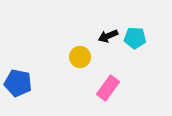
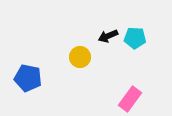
blue pentagon: moved 10 px right, 5 px up
pink rectangle: moved 22 px right, 11 px down
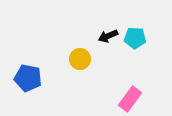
yellow circle: moved 2 px down
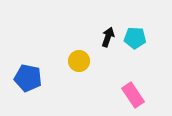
black arrow: moved 1 px down; rotated 132 degrees clockwise
yellow circle: moved 1 px left, 2 px down
pink rectangle: moved 3 px right, 4 px up; rotated 70 degrees counterclockwise
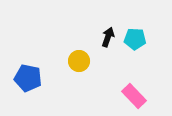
cyan pentagon: moved 1 px down
pink rectangle: moved 1 px right, 1 px down; rotated 10 degrees counterclockwise
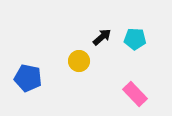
black arrow: moved 6 px left; rotated 30 degrees clockwise
pink rectangle: moved 1 px right, 2 px up
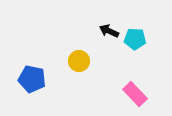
black arrow: moved 7 px right, 6 px up; rotated 114 degrees counterclockwise
blue pentagon: moved 4 px right, 1 px down
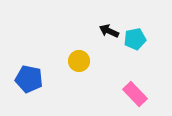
cyan pentagon: rotated 15 degrees counterclockwise
blue pentagon: moved 3 px left
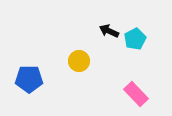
cyan pentagon: rotated 15 degrees counterclockwise
blue pentagon: rotated 12 degrees counterclockwise
pink rectangle: moved 1 px right
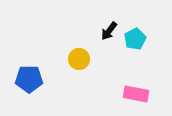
black arrow: rotated 78 degrees counterclockwise
yellow circle: moved 2 px up
pink rectangle: rotated 35 degrees counterclockwise
